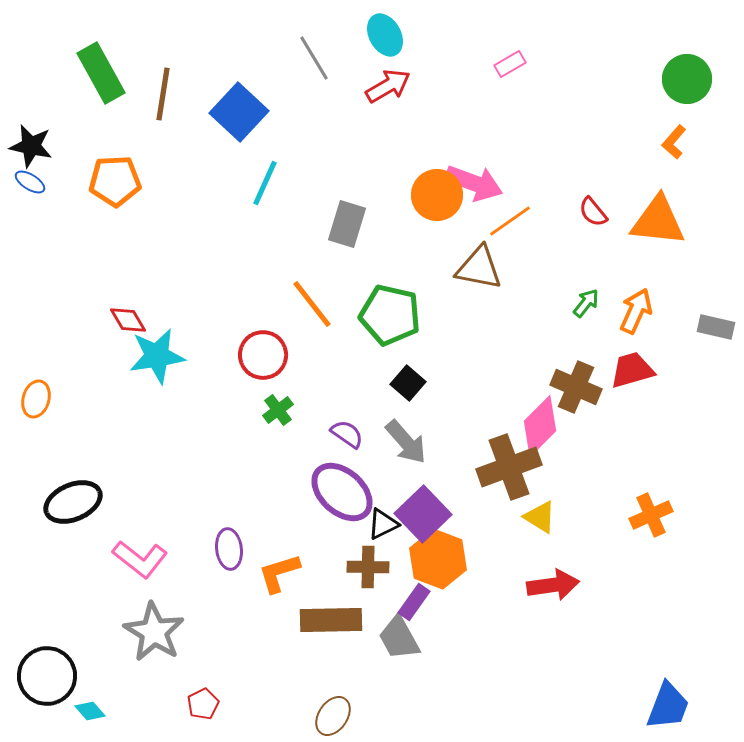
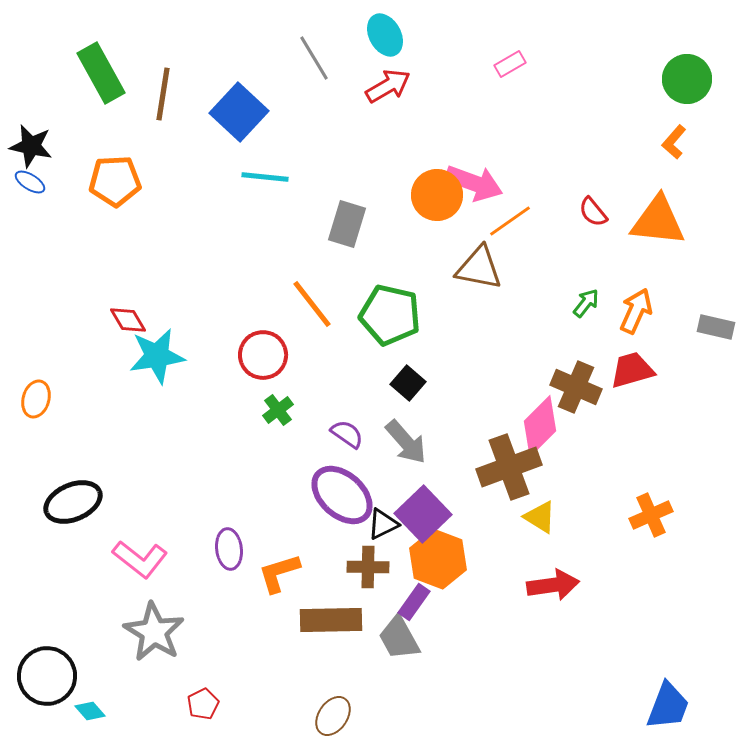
cyan line at (265, 183): moved 6 px up; rotated 72 degrees clockwise
purple ellipse at (342, 492): moved 3 px down
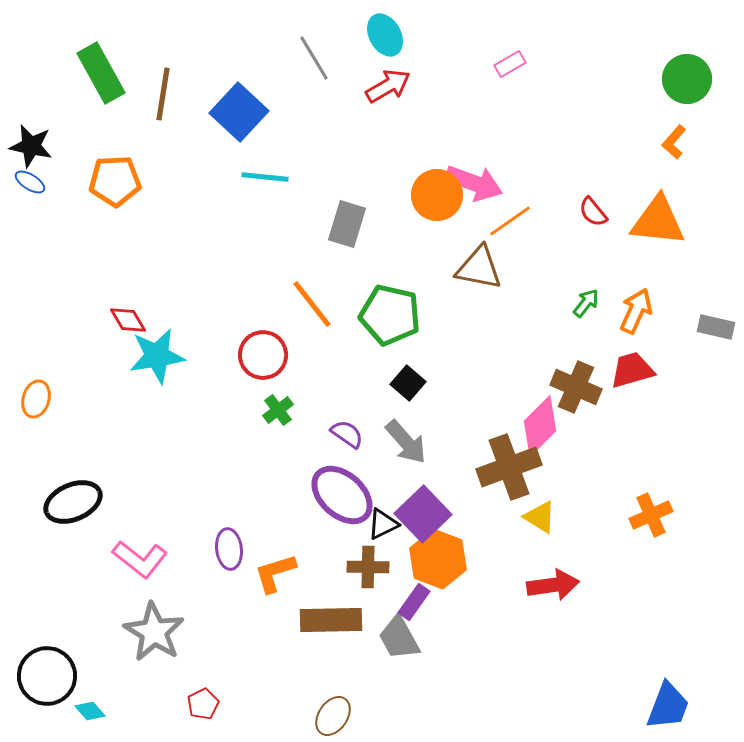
orange L-shape at (279, 573): moved 4 px left
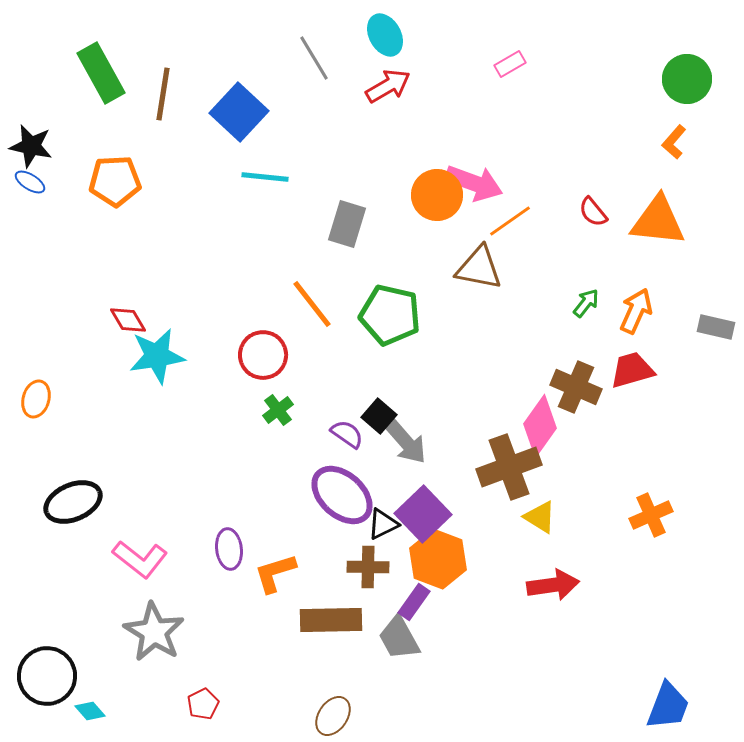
black square at (408, 383): moved 29 px left, 33 px down
pink diamond at (540, 426): rotated 10 degrees counterclockwise
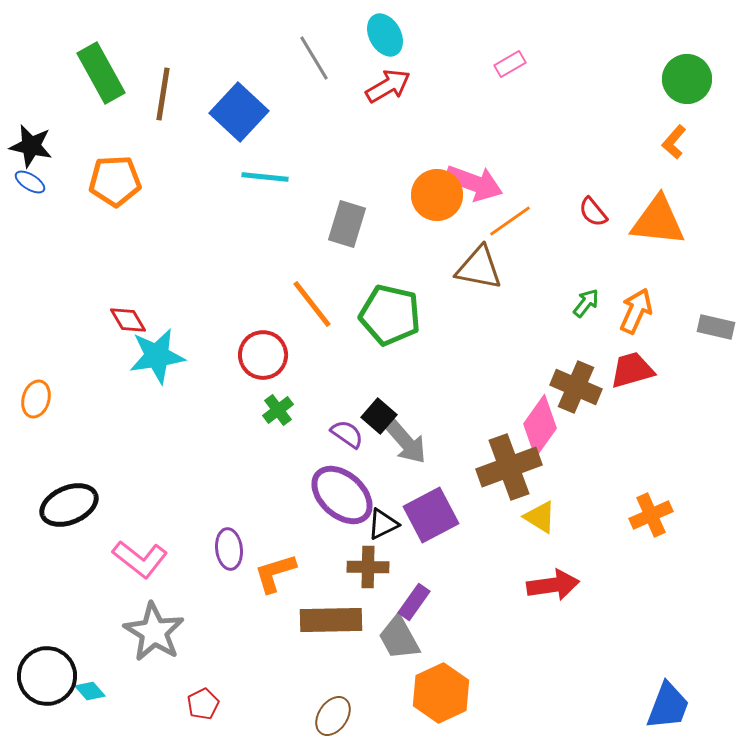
black ellipse at (73, 502): moved 4 px left, 3 px down
purple square at (423, 514): moved 8 px right, 1 px down; rotated 16 degrees clockwise
orange hexagon at (438, 559): moved 3 px right, 134 px down; rotated 14 degrees clockwise
cyan diamond at (90, 711): moved 20 px up
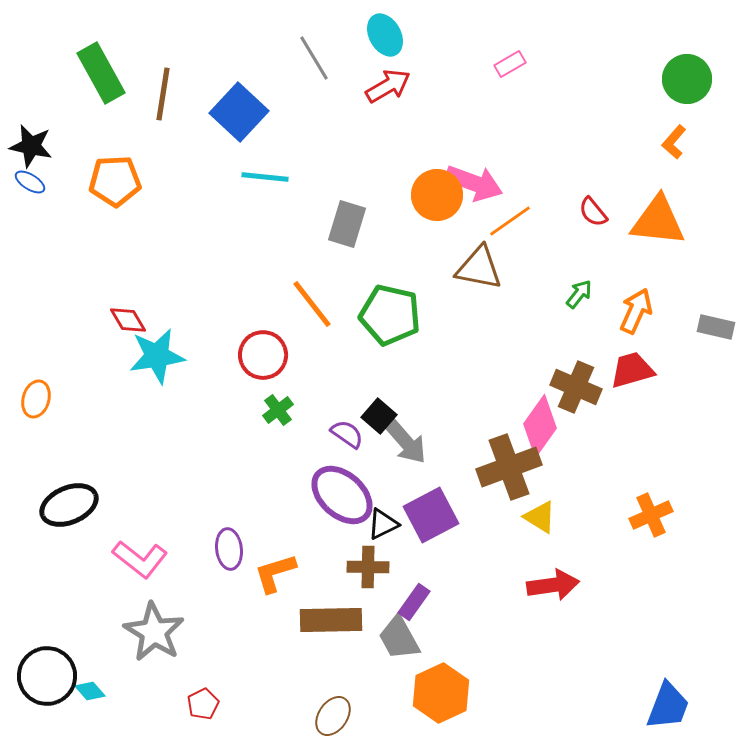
green arrow at (586, 303): moved 7 px left, 9 px up
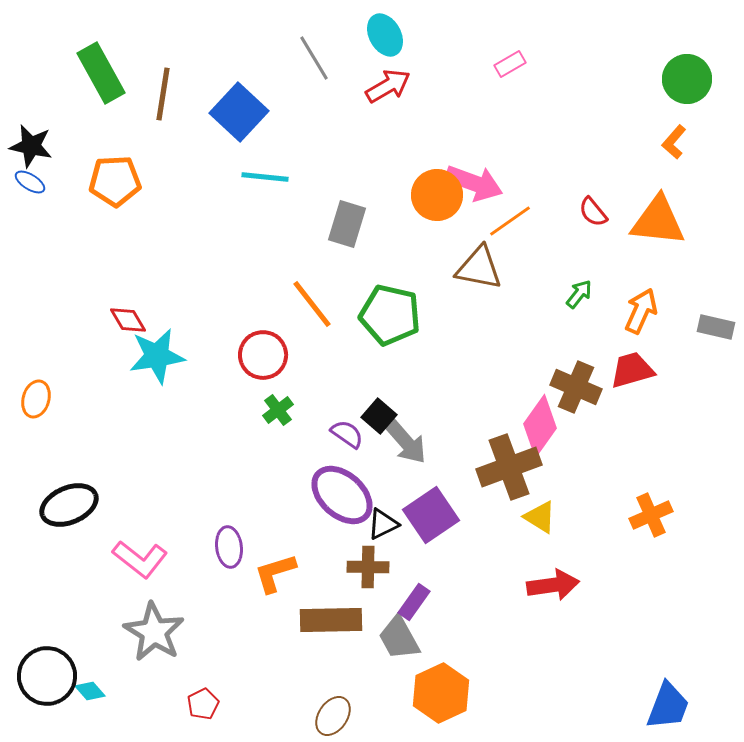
orange arrow at (636, 311): moved 5 px right
purple square at (431, 515): rotated 6 degrees counterclockwise
purple ellipse at (229, 549): moved 2 px up
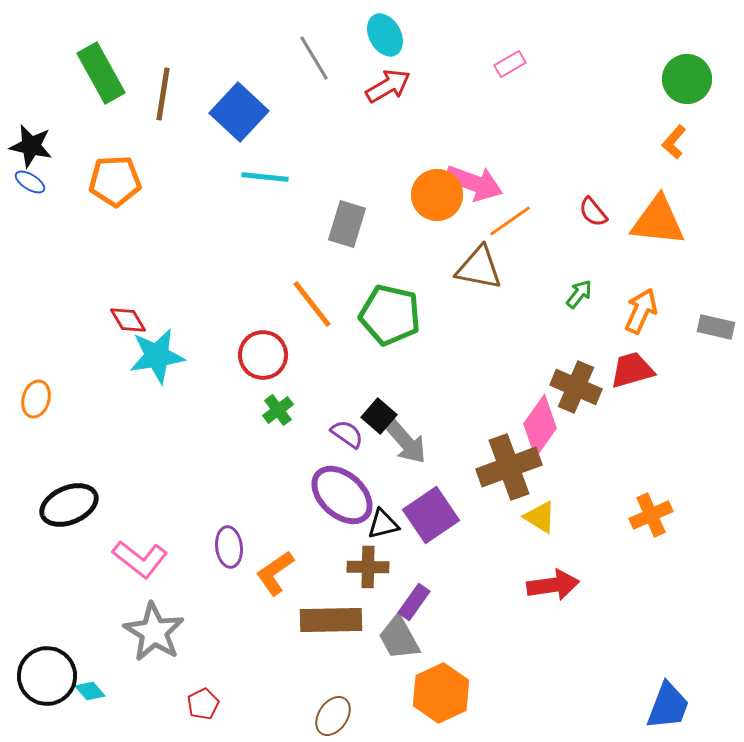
black triangle at (383, 524): rotated 12 degrees clockwise
orange L-shape at (275, 573): rotated 18 degrees counterclockwise
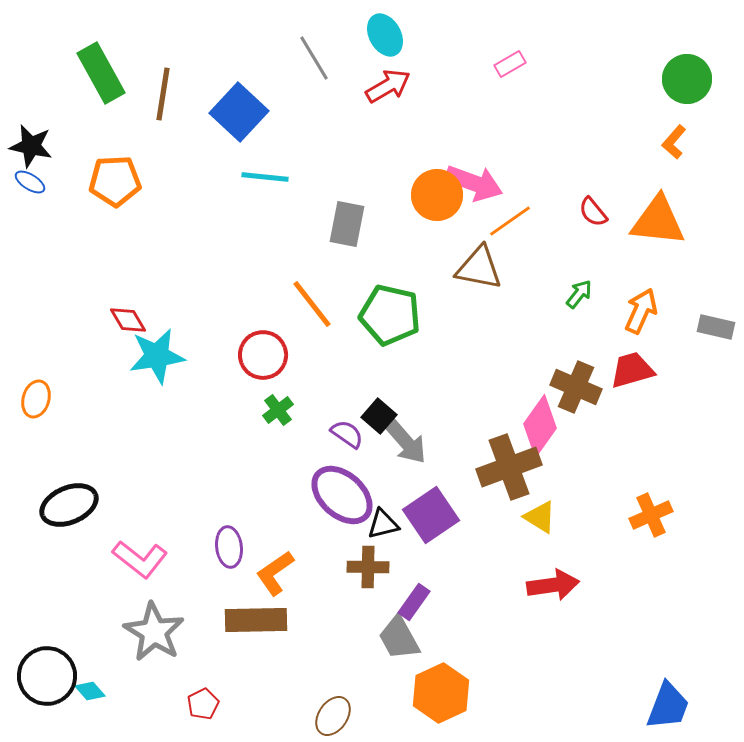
gray rectangle at (347, 224): rotated 6 degrees counterclockwise
brown rectangle at (331, 620): moved 75 px left
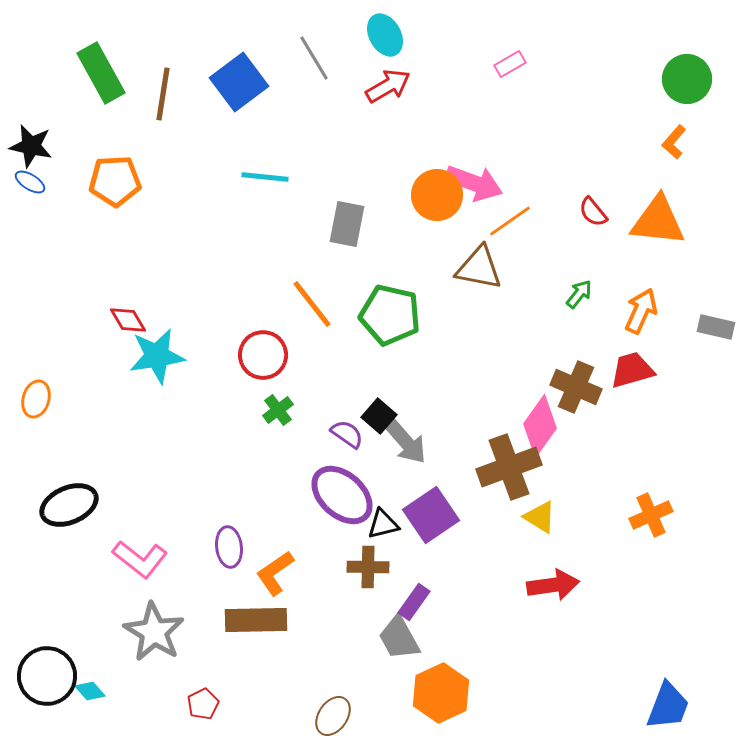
blue square at (239, 112): moved 30 px up; rotated 10 degrees clockwise
